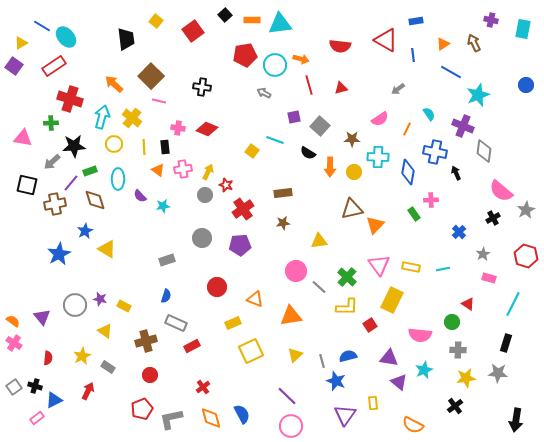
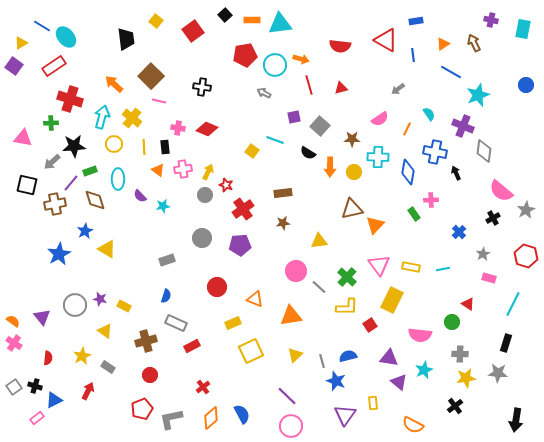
gray cross at (458, 350): moved 2 px right, 4 px down
orange diamond at (211, 418): rotated 65 degrees clockwise
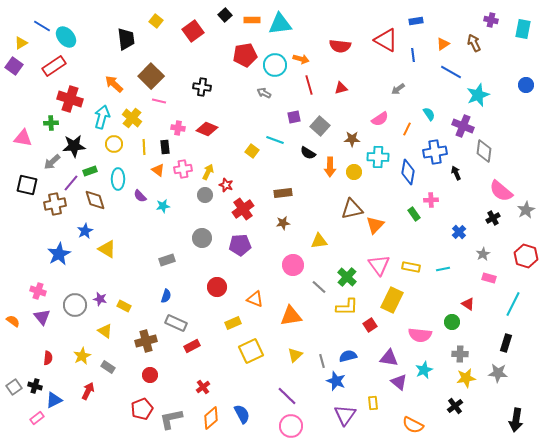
blue cross at (435, 152): rotated 20 degrees counterclockwise
pink circle at (296, 271): moved 3 px left, 6 px up
pink cross at (14, 343): moved 24 px right, 52 px up; rotated 14 degrees counterclockwise
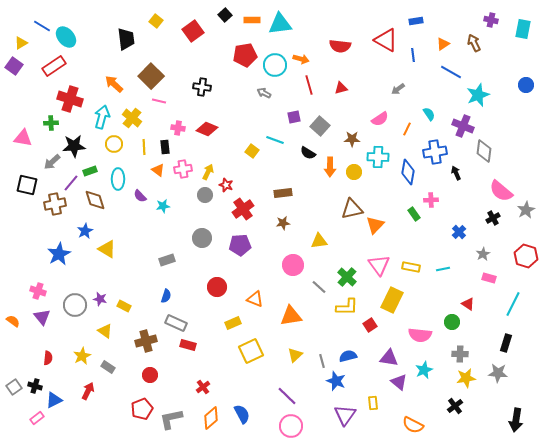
red rectangle at (192, 346): moved 4 px left, 1 px up; rotated 42 degrees clockwise
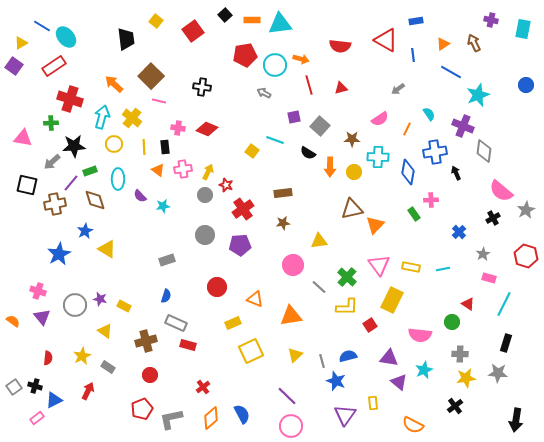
gray circle at (202, 238): moved 3 px right, 3 px up
cyan line at (513, 304): moved 9 px left
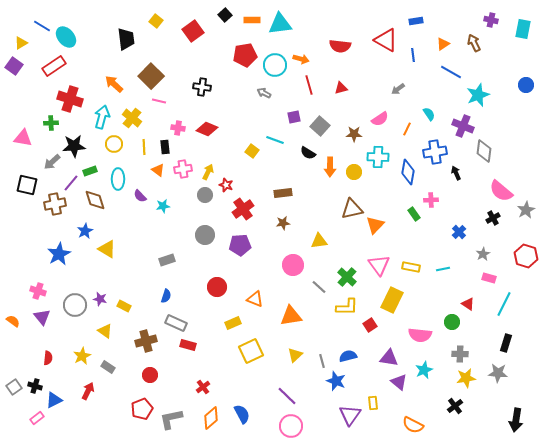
brown star at (352, 139): moved 2 px right, 5 px up
purple triangle at (345, 415): moved 5 px right
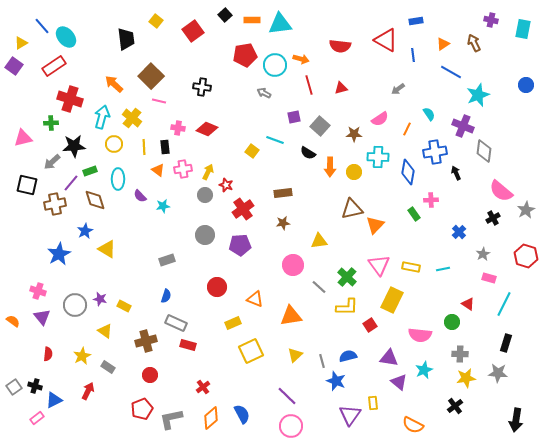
blue line at (42, 26): rotated 18 degrees clockwise
pink triangle at (23, 138): rotated 24 degrees counterclockwise
red semicircle at (48, 358): moved 4 px up
